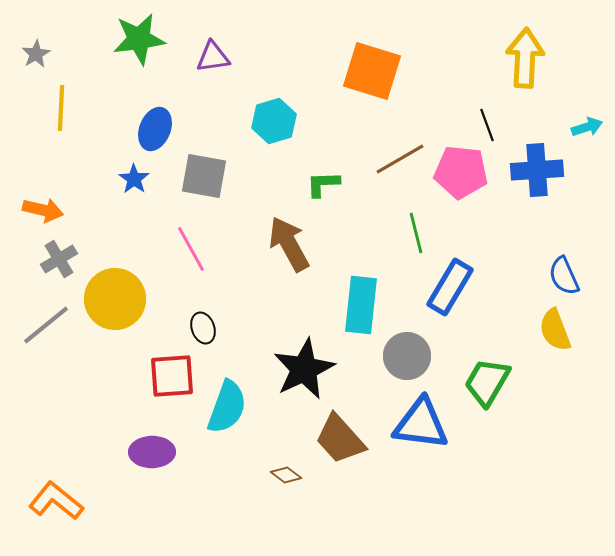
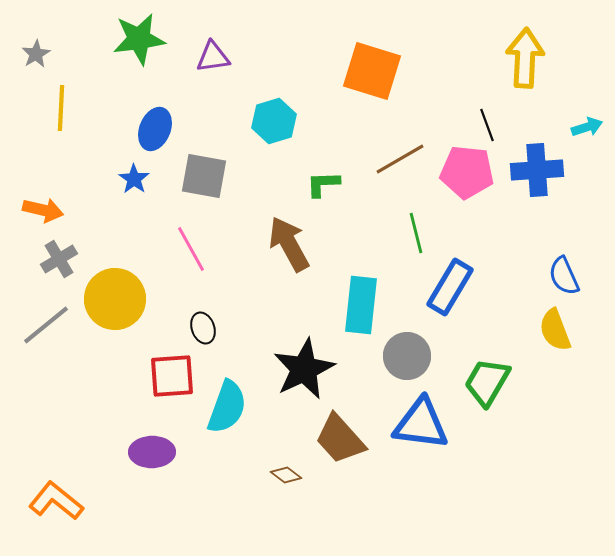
pink pentagon: moved 6 px right
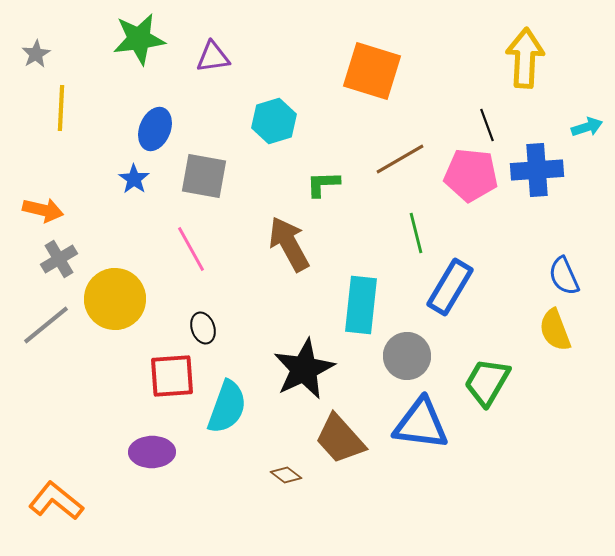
pink pentagon: moved 4 px right, 3 px down
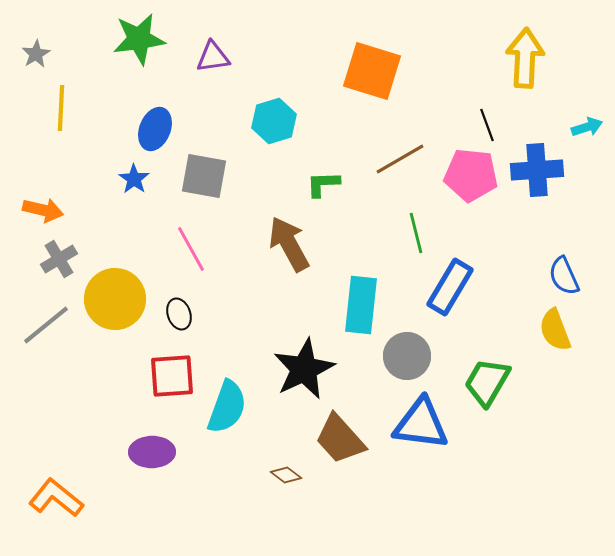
black ellipse: moved 24 px left, 14 px up
orange L-shape: moved 3 px up
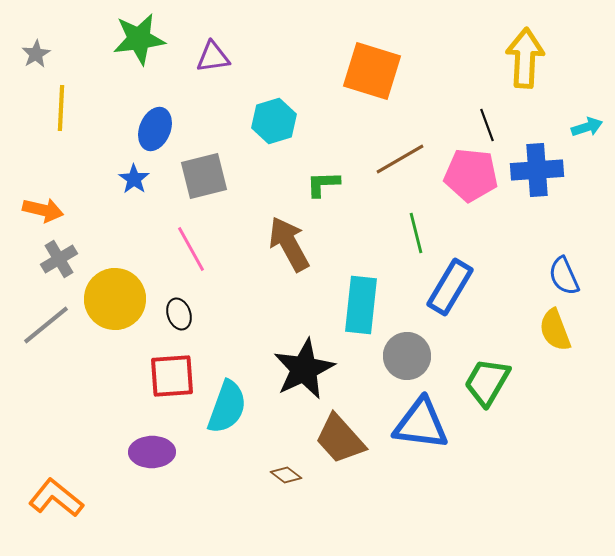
gray square: rotated 24 degrees counterclockwise
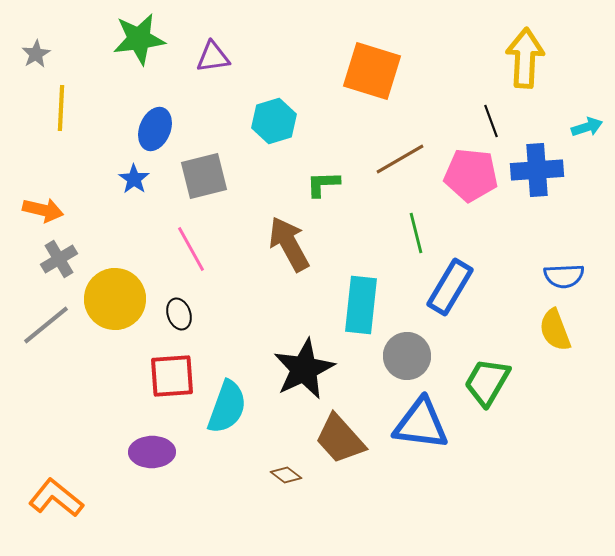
black line: moved 4 px right, 4 px up
blue semicircle: rotated 69 degrees counterclockwise
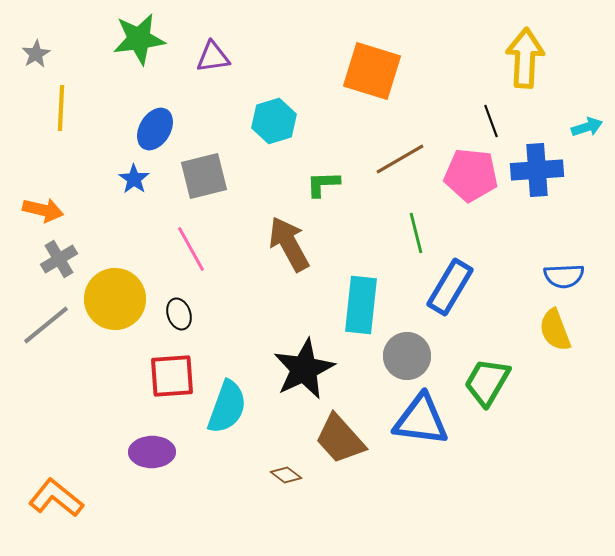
blue ellipse: rotated 9 degrees clockwise
blue triangle: moved 4 px up
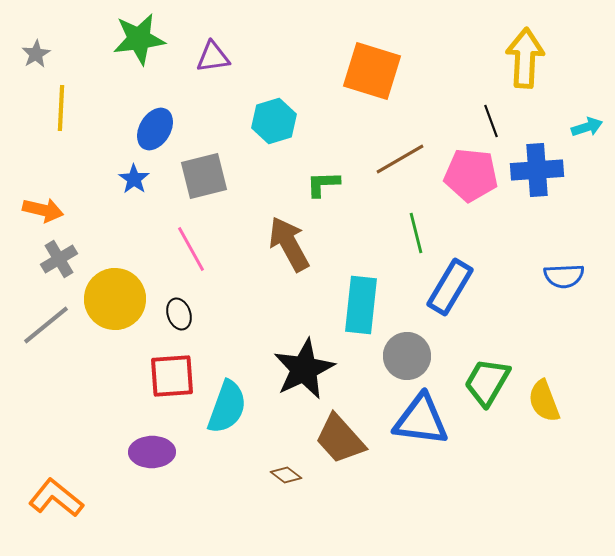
yellow semicircle: moved 11 px left, 71 px down
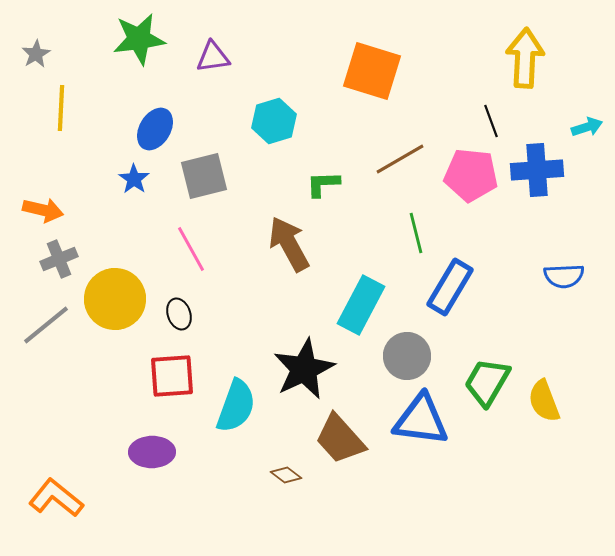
gray cross: rotated 9 degrees clockwise
cyan rectangle: rotated 22 degrees clockwise
cyan semicircle: moved 9 px right, 1 px up
